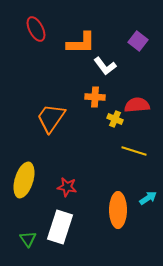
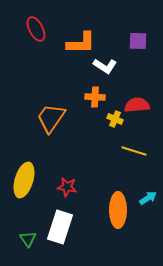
purple square: rotated 36 degrees counterclockwise
white L-shape: rotated 20 degrees counterclockwise
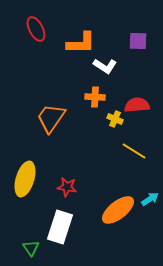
yellow line: rotated 15 degrees clockwise
yellow ellipse: moved 1 px right, 1 px up
cyan arrow: moved 2 px right, 1 px down
orange ellipse: rotated 52 degrees clockwise
green triangle: moved 3 px right, 9 px down
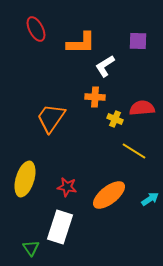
white L-shape: rotated 115 degrees clockwise
red semicircle: moved 5 px right, 3 px down
orange ellipse: moved 9 px left, 15 px up
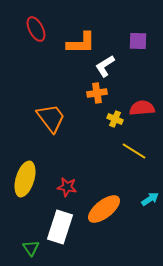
orange cross: moved 2 px right, 4 px up; rotated 12 degrees counterclockwise
orange trapezoid: rotated 108 degrees clockwise
orange ellipse: moved 5 px left, 14 px down
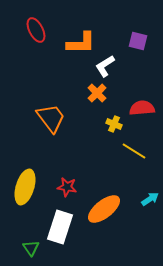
red ellipse: moved 1 px down
purple square: rotated 12 degrees clockwise
orange cross: rotated 36 degrees counterclockwise
yellow cross: moved 1 px left, 5 px down
yellow ellipse: moved 8 px down
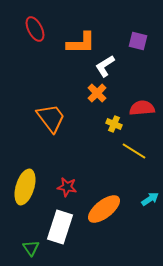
red ellipse: moved 1 px left, 1 px up
